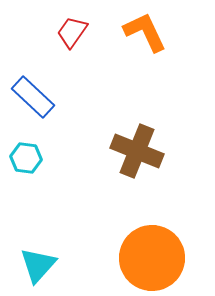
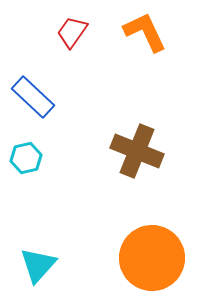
cyan hexagon: rotated 20 degrees counterclockwise
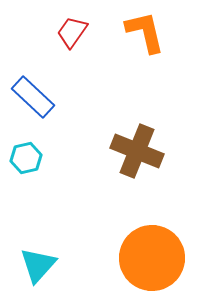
orange L-shape: rotated 12 degrees clockwise
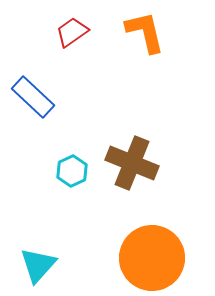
red trapezoid: rotated 20 degrees clockwise
brown cross: moved 5 px left, 12 px down
cyan hexagon: moved 46 px right, 13 px down; rotated 12 degrees counterclockwise
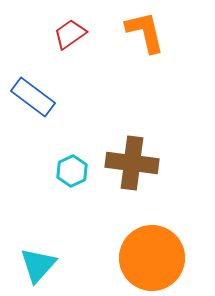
red trapezoid: moved 2 px left, 2 px down
blue rectangle: rotated 6 degrees counterclockwise
brown cross: rotated 15 degrees counterclockwise
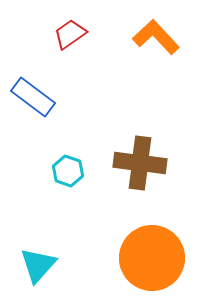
orange L-shape: moved 11 px right, 5 px down; rotated 30 degrees counterclockwise
brown cross: moved 8 px right
cyan hexagon: moved 4 px left; rotated 16 degrees counterclockwise
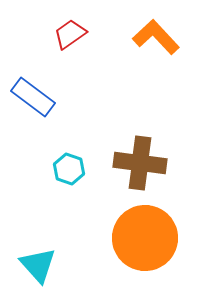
cyan hexagon: moved 1 px right, 2 px up
orange circle: moved 7 px left, 20 px up
cyan triangle: rotated 24 degrees counterclockwise
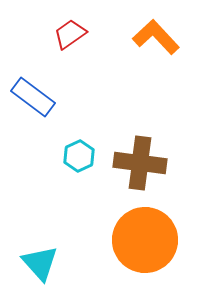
cyan hexagon: moved 10 px right, 13 px up; rotated 16 degrees clockwise
orange circle: moved 2 px down
cyan triangle: moved 2 px right, 2 px up
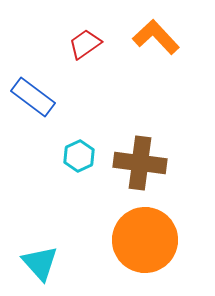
red trapezoid: moved 15 px right, 10 px down
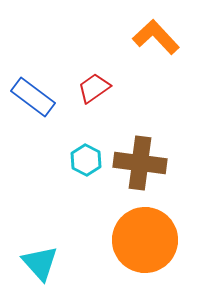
red trapezoid: moved 9 px right, 44 px down
cyan hexagon: moved 7 px right, 4 px down; rotated 8 degrees counterclockwise
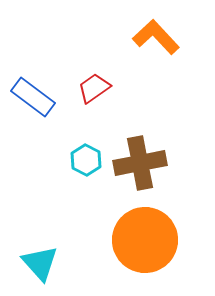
brown cross: rotated 18 degrees counterclockwise
